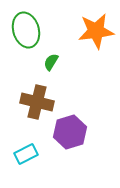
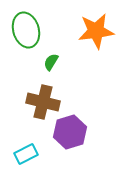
brown cross: moved 6 px right
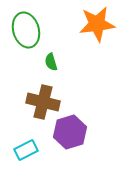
orange star: moved 1 px right, 7 px up
green semicircle: rotated 48 degrees counterclockwise
cyan rectangle: moved 4 px up
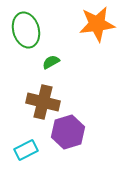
green semicircle: rotated 78 degrees clockwise
purple hexagon: moved 2 px left
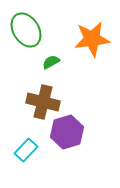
orange star: moved 5 px left, 15 px down
green ellipse: rotated 16 degrees counterclockwise
purple hexagon: moved 1 px left
cyan rectangle: rotated 20 degrees counterclockwise
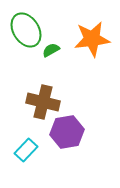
green semicircle: moved 12 px up
purple hexagon: rotated 8 degrees clockwise
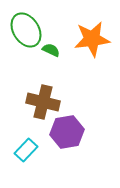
green semicircle: rotated 54 degrees clockwise
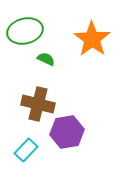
green ellipse: moved 1 px left, 1 px down; rotated 72 degrees counterclockwise
orange star: rotated 30 degrees counterclockwise
green semicircle: moved 5 px left, 9 px down
brown cross: moved 5 px left, 2 px down
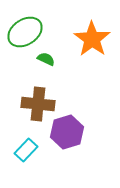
green ellipse: moved 1 px down; rotated 20 degrees counterclockwise
brown cross: rotated 8 degrees counterclockwise
purple hexagon: rotated 8 degrees counterclockwise
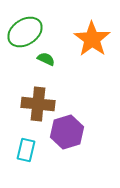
cyan rectangle: rotated 30 degrees counterclockwise
